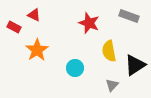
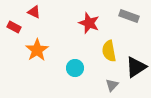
red triangle: moved 3 px up
black triangle: moved 1 px right, 2 px down
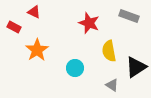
gray triangle: rotated 40 degrees counterclockwise
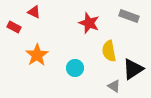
orange star: moved 5 px down
black triangle: moved 3 px left, 2 px down
gray triangle: moved 2 px right, 1 px down
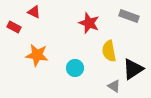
orange star: rotated 30 degrees counterclockwise
